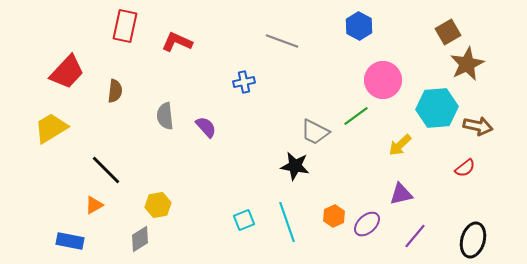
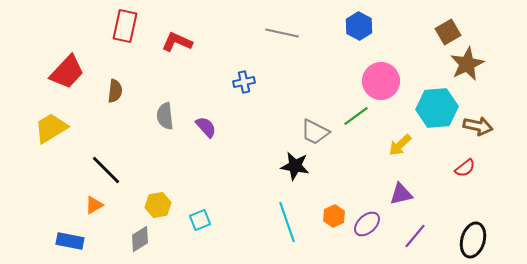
gray line: moved 8 px up; rotated 8 degrees counterclockwise
pink circle: moved 2 px left, 1 px down
cyan square: moved 44 px left
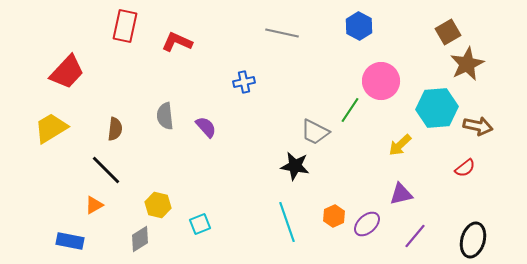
brown semicircle: moved 38 px down
green line: moved 6 px left, 6 px up; rotated 20 degrees counterclockwise
yellow hexagon: rotated 25 degrees clockwise
cyan square: moved 4 px down
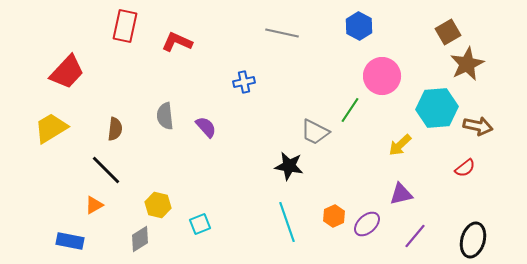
pink circle: moved 1 px right, 5 px up
black star: moved 6 px left
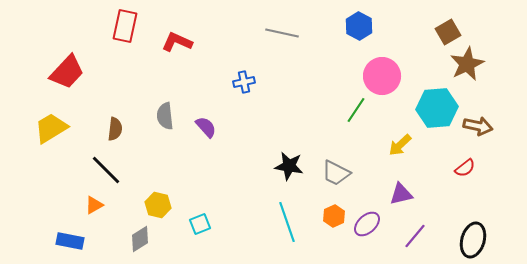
green line: moved 6 px right
gray trapezoid: moved 21 px right, 41 px down
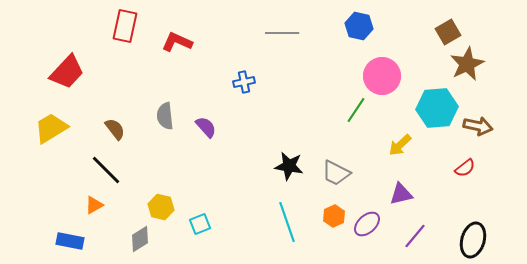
blue hexagon: rotated 16 degrees counterclockwise
gray line: rotated 12 degrees counterclockwise
brown semicircle: rotated 45 degrees counterclockwise
yellow hexagon: moved 3 px right, 2 px down
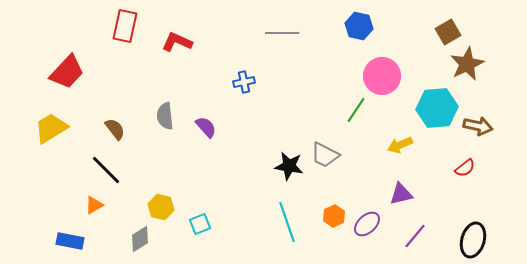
yellow arrow: rotated 20 degrees clockwise
gray trapezoid: moved 11 px left, 18 px up
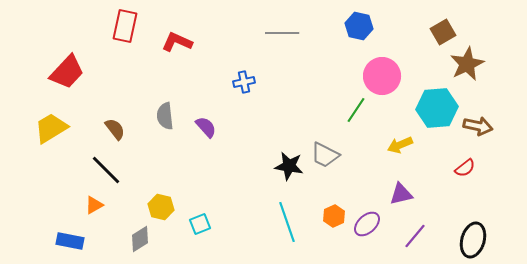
brown square: moved 5 px left
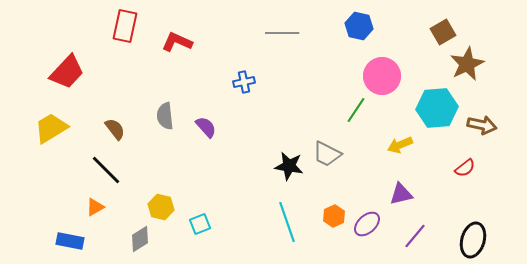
brown arrow: moved 4 px right, 1 px up
gray trapezoid: moved 2 px right, 1 px up
orange triangle: moved 1 px right, 2 px down
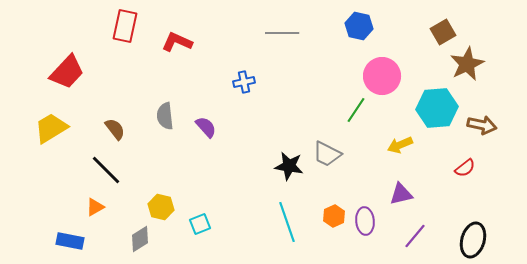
purple ellipse: moved 2 px left, 3 px up; rotated 52 degrees counterclockwise
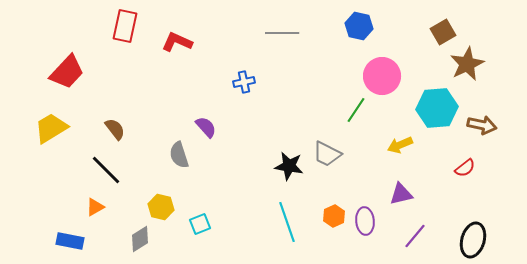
gray semicircle: moved 14 px right, 39 px down; rotated 12 degrees counterclockwise
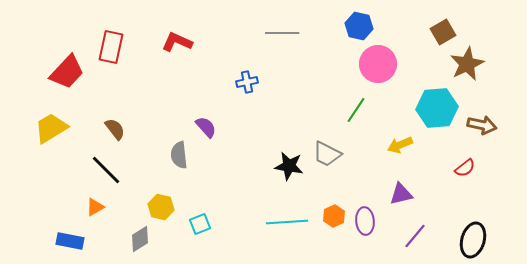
red rectangle: moved 14 px left, 21 px down
pink circle: moved 4 px left, 12 px up
blue cross: moved 3 px right
gray semicircle: rotated 12 degrees clockwise
cyan line: rotated 75 degrees counterclockwise
